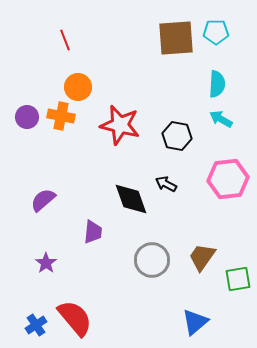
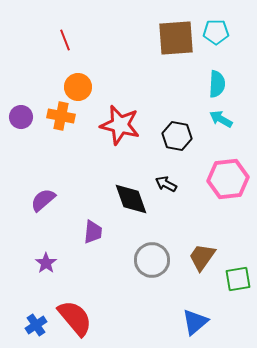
purple circle: moved 6 px left
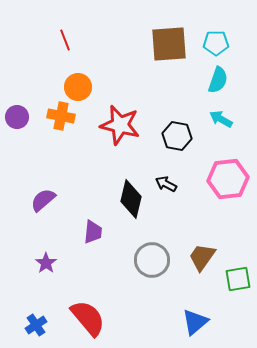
cyan pentagon: moved 11 px down
brown square: moved 7 px left, 6 px down
cyan semicircle: moved 1 px right, 4 px up; rotated 16 degrees clockwise
purple circle: moved 4 px left
black diamond: rotated 33 degrees clockwise
red semicircle: moved 13 px right
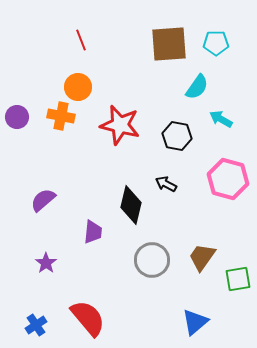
red line: moved 16 px right
cyan semicircle: moved 21 px left, 7 px down; rotated 16 degrees clockwise
pink hexagon: rotated 21 degrees clockwise
black diamond: moved 6 px down
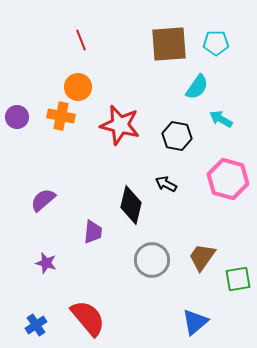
purple star: rotated 20 degrees counterclockwise
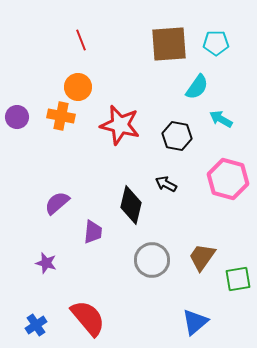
purple semicircle: moved 14 px right, 3 px down
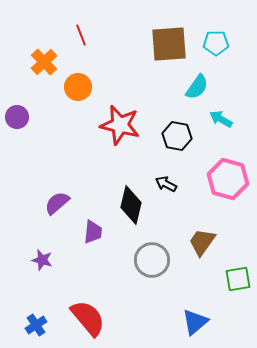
red line: moved 5 px up
orange cross: moved 17 px left, 54 px up; rotated 36 degrees clockwise
brown trapezoid: moved 15 px up
purple star: moved 4 px left, 3 px up
